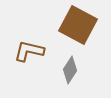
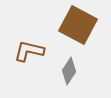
gray diamond: moved 1 px left, 1 px down
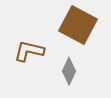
gray diamond: rotated 8 degrees counterclockwise
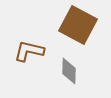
gray diamond: rotated 24 degrees counterclockwise
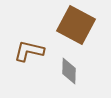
brown square: moved 2 px left
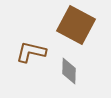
brown L-shape: moved 2 px right, 1 px down
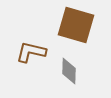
brown square: rotated 12 degrees counterclockwise
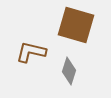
gray diamond: rotated 16 degrees clockwise
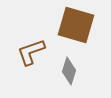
brown L-shape: rotated 32 degrees counterclockwise
